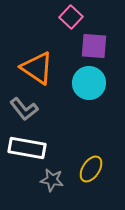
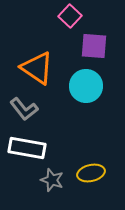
pink square: moved 1 px left, 1 px up
cyan circle: moved 3 px left, 3 px down
yellow ellipse: moved 4 px down; rotated 44 degrees clockwise
gray star: rotated 10 degrees clockwise
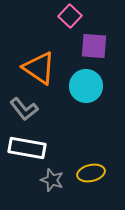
orange triangle: moved 2 px right
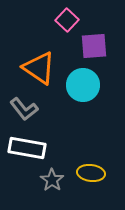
pink square: moved 3 px left, 4 px down
purple square: rotated 8 degrees counterclockwise
cyan circle: moved 3 px left, 1 px up
yellow ellipse: rotated 20 degrees clockwise
gray star: rotated 15 degrees clockwise
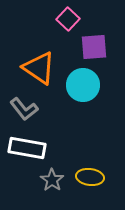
pink square: moved 1 px right, 1 px up
purple square: moved 1 px down
yellow ellipse: moved 1 px left, 4 px down
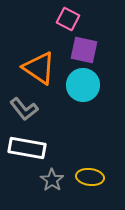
pink square: rotated 15 degrees counterclockwise
purple square: moved 10 px left, 3 px down; rotated 16 degrees clockwise
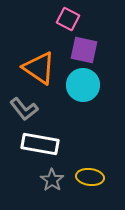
white rectangle: moved 13 px right, 4 px up
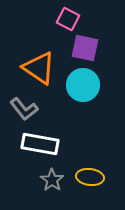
purple square: moved 1 px right, 2 px up
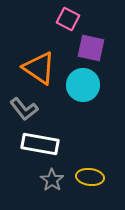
purple square: moved 6 px right
